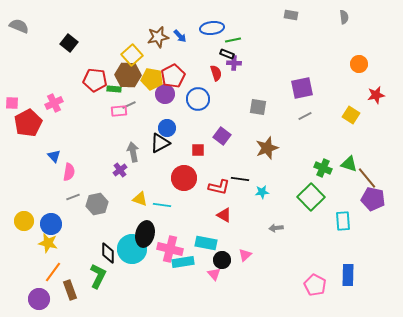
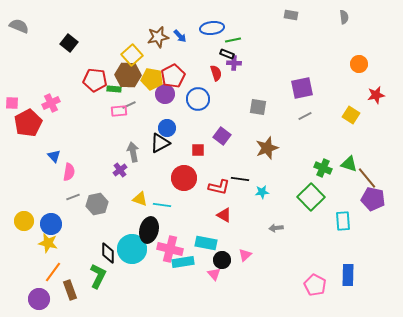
pink cross at (54, 103): moved 3 px left
black ellipse at (145, 234): moved 4 px right, 4 px up
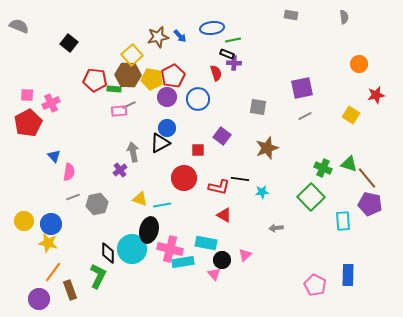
purple circle at (165, 94): moved 2 px right, 3 px down
pink square at (12, 103): moved 15 px right, 8 px up
purple pentagon at (373, 199): moved 3 px left, 5 px down
cyan line at (162, 205): rotated 18 degrees counterclockwise
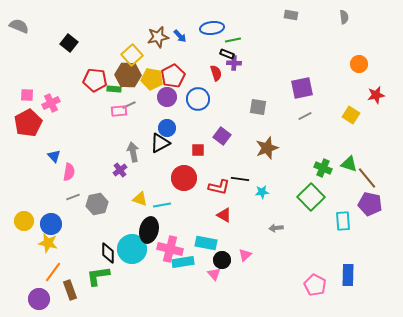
green L-shape at (98, 276): rotated 125 degrees counterclockwise
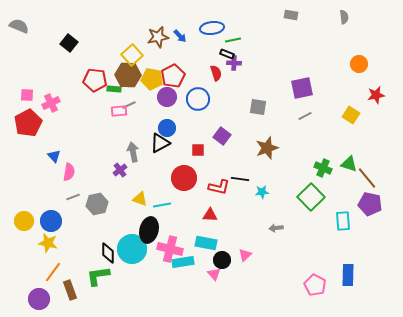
red triangle at (224, 215): moved 14 px left; rotated 28 degrees counterclockwise
blue circle at (51, 224): moved 3 px up
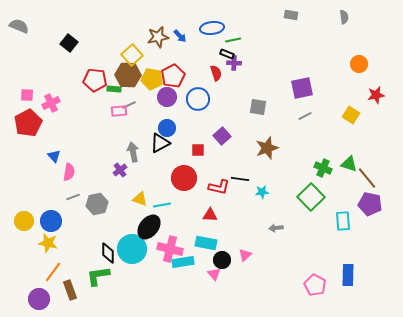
purple square at (222, 136): rotated 12 degrees clockwise
black ellipse at (149, 230): moved 3 px up; rotated 25 degrees clockwise
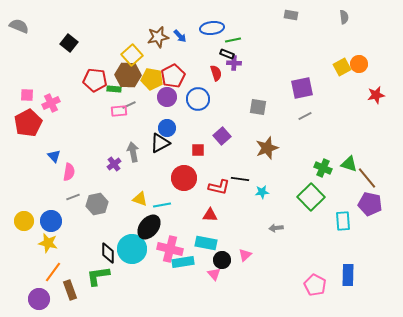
yellow square at (351, 115): moved 9 px left, 48 px up; rotated 30 degrees clockwise
purple cross at (120, 170): moved 6 px left, 6 px up
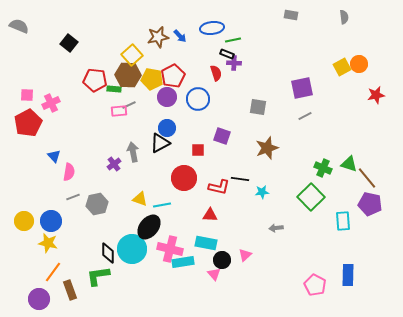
purple square at (222, 136): rotated 30 degrees counterclockwise
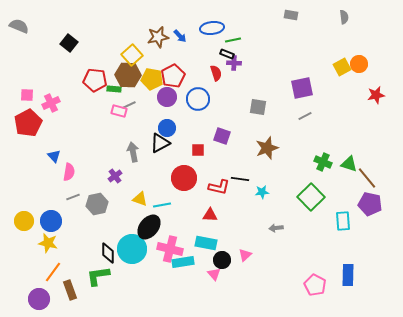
pink rectangle at (119, 111): rotated 21 degrees clockwise
purple cross at (114, 164): moved 1 px right, 12 px down
green cross at (323, 168): moved 6 px up
